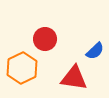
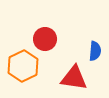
blue semicircle: rotated 42 degrees counterclockwise
orange hexagon: moved 1 px right, 2 px up
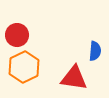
red circle: moved 28 px left, 4 px up
orange hexagon: moved 1 px right, 1 px down
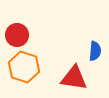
orange hexagon: rotated 16 degrees counterclockwise
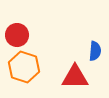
red triangle: moved 1 px right, 1 px up; rotated 8 degrees counterclockwise
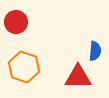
red circle: moved 1 px left, 13 px up
red triangle: moved 3 px right
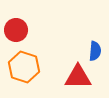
red circle: moved 8 px down
